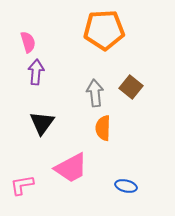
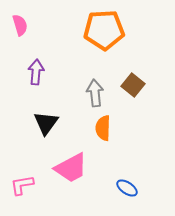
pink semicircle: moved 8 px left, 17 px up
brown square: moved 2 px right, 2 px up
black triangle: moved 4 px right
blue ellipse: moved 1 px right, 2 px down; rotated 20 degrees clockwise
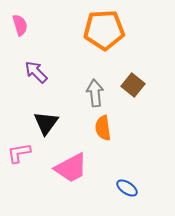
purple arrow: rotated 50 degrees counterclockwise
orange semicircle: rotated 10 degrees counterclockwise
pink L-shape: moved 3 px left, 32 px up
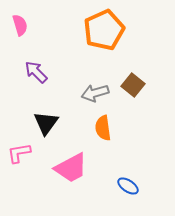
orange pentagon: rotated 21 degrees counterclockwise
gray arrow: rotated 100 degrees counterclockwise
blue ellipse: moved 1 px right, 2 px up
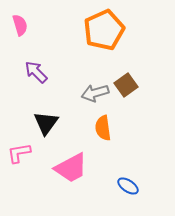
brown square: moved 7 px left; rotated 15 degrees clockwise
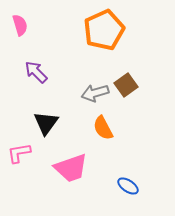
orange semicircle: rotated 20 degrees counterclockwise
pink trapezoid: rotated 9 degrees clockwise
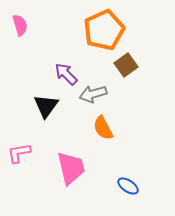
purple arrow: moved 30 px right, 2 px down
brown square: moved 20 px up
gray arrow: moved 2 px left, 1 px down
black triangle: moved 17 px up
pink trapezoid: rotated 84 degrees counterclockwise
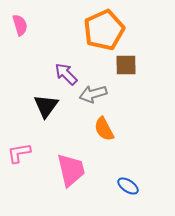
brown square: rotated 35 degrees clockwise
orange semicircle: moved 1 px right, 1 px down
pink trapezoid: moved 2 px down
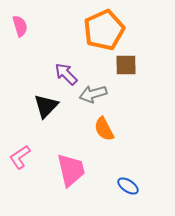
pink semicircle: moved 1 px down
black triangle: rotated 8 degrees clockwise
pink L-shape: moved 1 px right, 4 px down; rotated 25 degrees counterclockwise
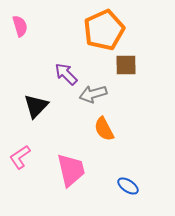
black triangle: moved 10 px left
